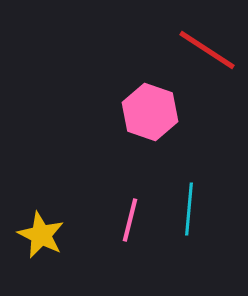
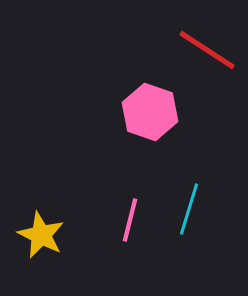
cyan line: rotated 12 degrees clockwise
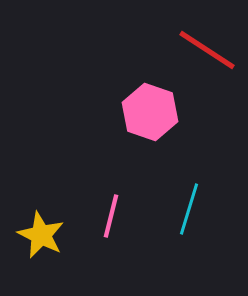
pink line: moved 19 px left, 4 px up
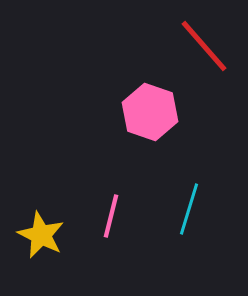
red line: moved 3 px left, 4 px up; rotated 16 degrees clockwise
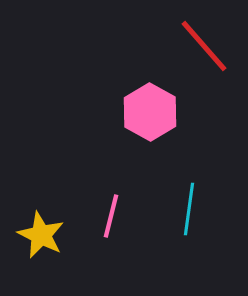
pink hexagon: rotated 10 degrees clockwise
cyan line: rotated 9 degrees counterclockwise
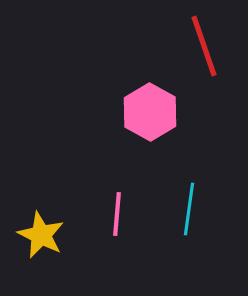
red line: rotated 22 degrees clockwise
pink line: moved 6 px right, 2 px up; rotated 9 degrees counterclockwise
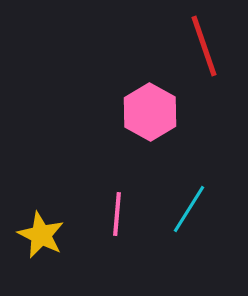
cyan line: rotated 24 degrees clockwise
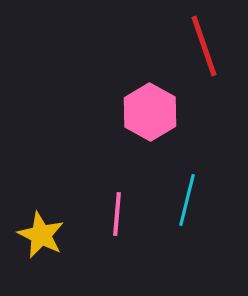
cyan line: moved 2 px left, 9 px up; rotated 18 degrees counterclockwise
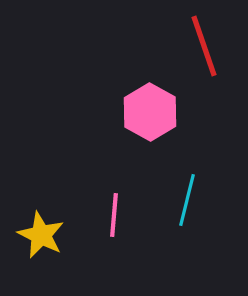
pink line: moved 3 px left, 1 px down
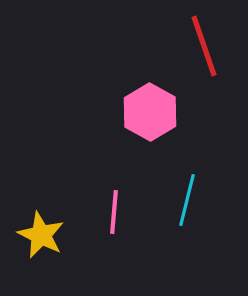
pink line: moved 3 px up
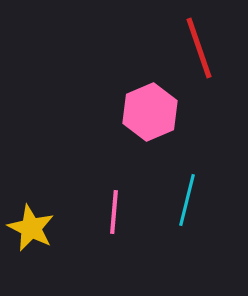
red line: moved 5 px left, 2 px down
pink hexagon: rotated 8 degrees clockwise
yellow star: moved 10 px left, 7 px up
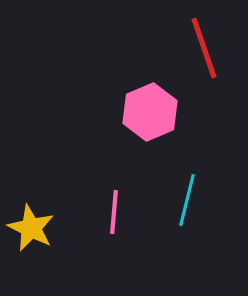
red line: moved 5 px right
